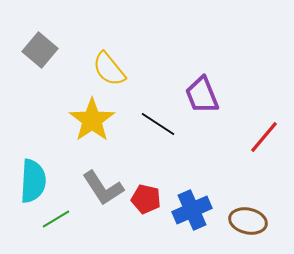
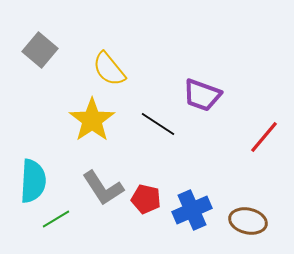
purple trapezoid: rotated 48 degrees counterclockwise
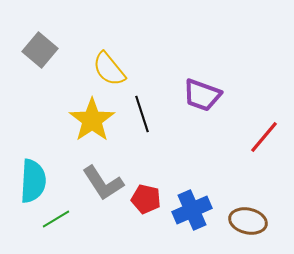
black line: moved 16 px left, 10 px up; rotated 39 degrees clockwise
gray L-shape: moved 5 px up
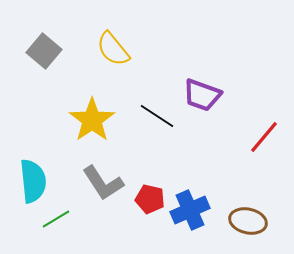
gray square: moved 4 px right, 1 px down
yellow semicircle: moved 4 px right, 20 px up
black line: moved 15 px right, 2 px down; rotated 39 degrees counterclockwise
cyan semicircle: rotated 9 degrees counterclockwise
red pentagon: moved 4 px right
blue cross: moved 2 px left
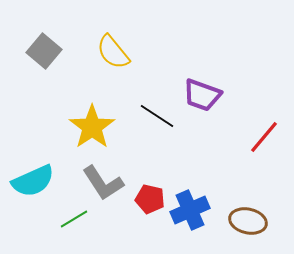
yellow semicircle: moved 3 px down
yellow star: moved 7 px down
cyan semicircle: rotated 72 degrees clockwise
green line: moved 18 px right
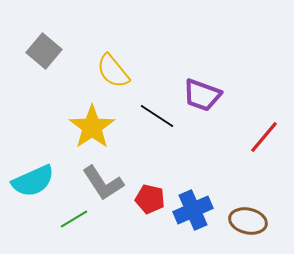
yellow semicircle: moved 19 px down
blue cross: moved 3 px right
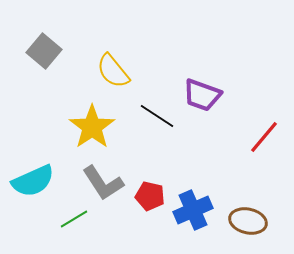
red pentagon: moved 3 px up
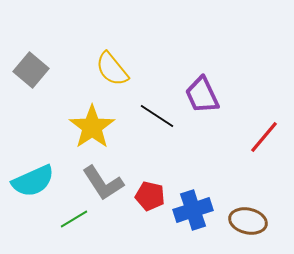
gray square: moved 13 px left, 19 px down
yellow semicircle: moved 1 px left, 2 px up
purple trapezoid: rotated 45 degrees clockwise
blue cross: rotated 6 degrees clockwise
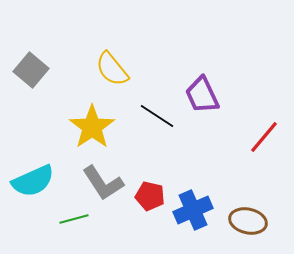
blue cross: rotated 6 degrees counterclockwise
green line: rotated 16 degrees clockwise
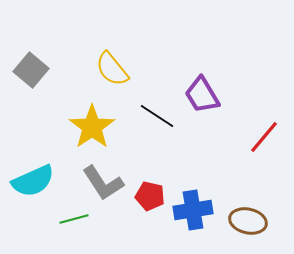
purple trapezoid: rotated 6 degrees counterclockwise
blue cross: rotated 15 degrees clockwise
